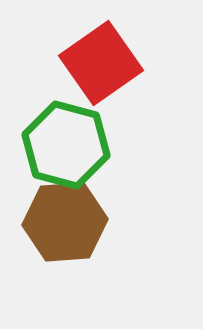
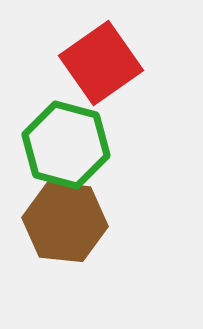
brown hexagon: rotated 10 degrees clockwise
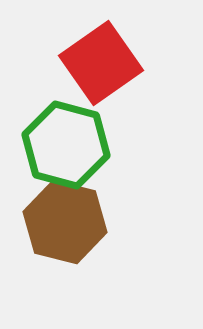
brown hexagon: rotated 8 degrees clockwise
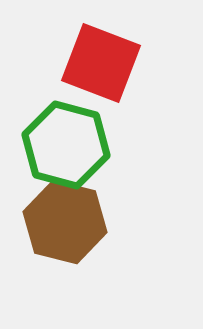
red square: rotated 34 degrees counterclockwise
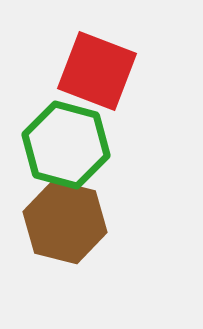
red square: moved 4 px left, 8 px down
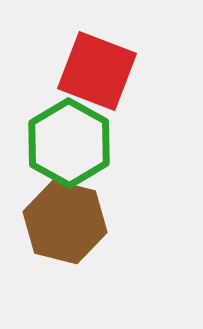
green hexagon: moved 3 px right, 2 px up; rotated 14 degrees clockwise
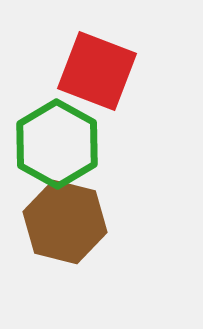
green hexagon: moved 12 px left, 1 px down
